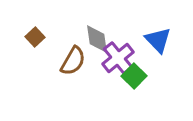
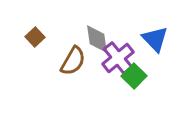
blue triangle: moved 3 px left, 1 px up
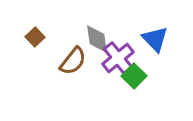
brown semicircle: rotated 8 degrees clockwise
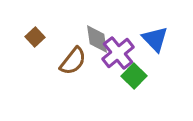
purple cross: moved 5 px up
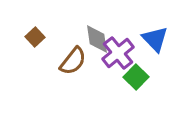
green square: moved 2 px right, 1 px down
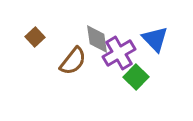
purple cross: moved 1 px right; rotated 8 degrees clockwise
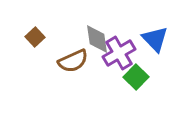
brown semicircle: rotated 28 degrees clockwise
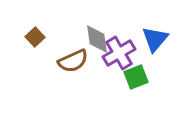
blue triangle: rotated 24 degrees clockwise
green square: rotated 25 degrees clockwise
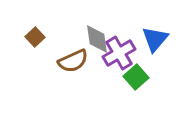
green square: rotated 20 degrees counterclockwise
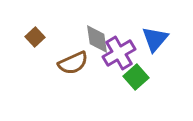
brown semicircle: moved 2 px down
